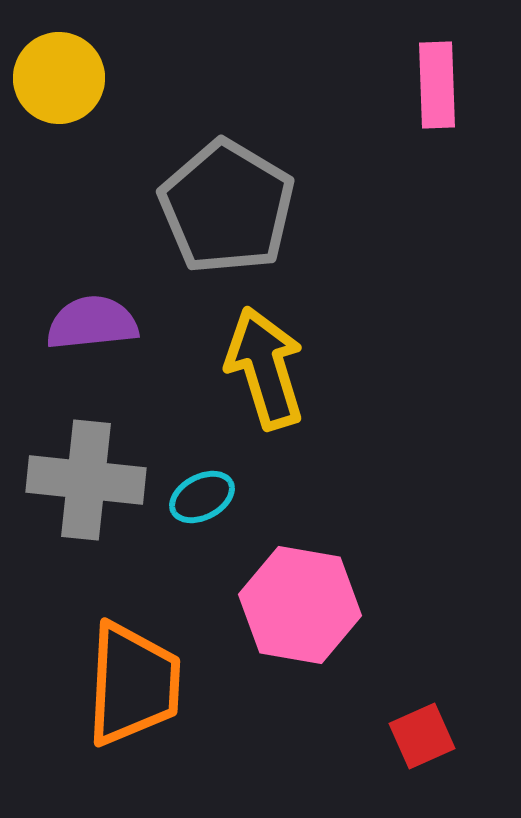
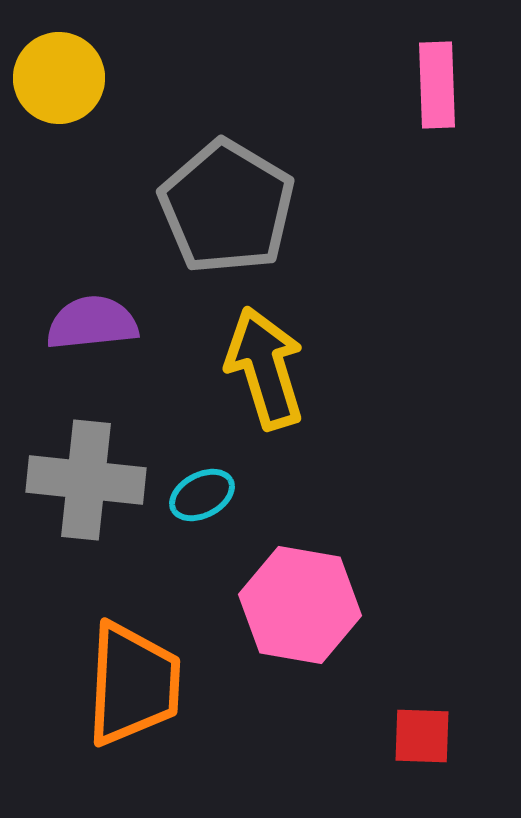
cyan ellipse: moved 2 px up
red square: rotated 26 degrees clockwise
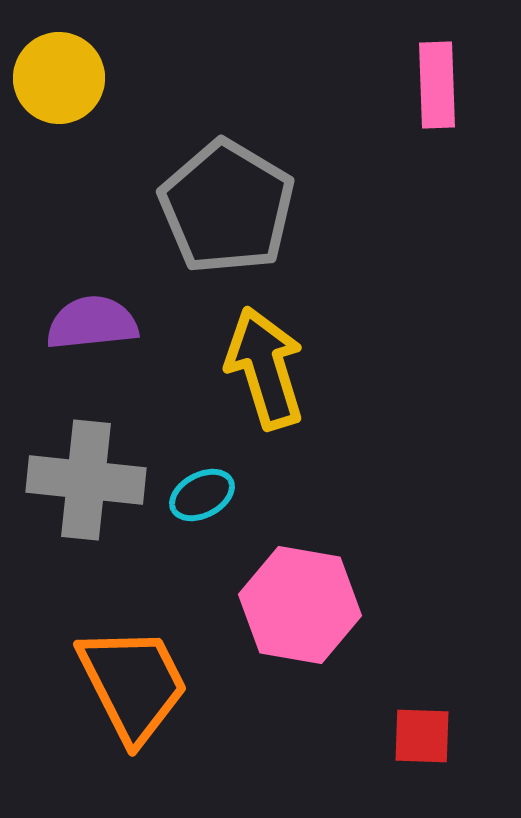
orange trapezoid: rotated 30 degrees counterclockwise
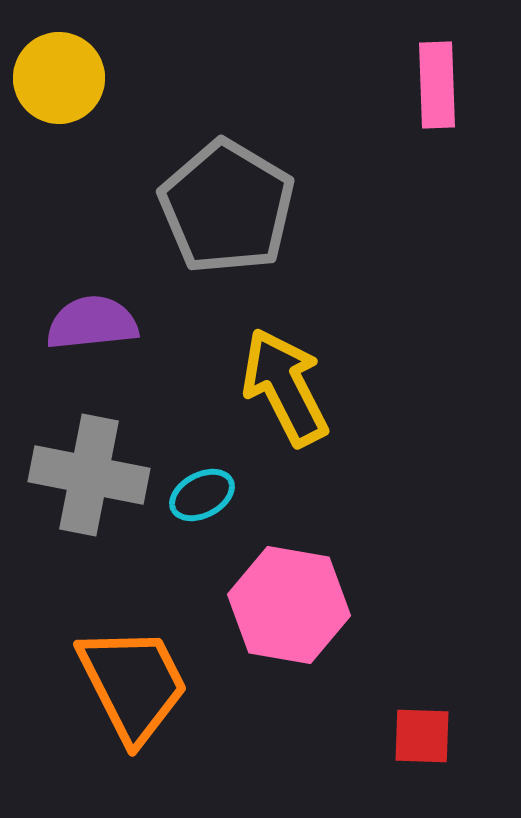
yellow arrow: moved 20 px right, 19 px down; rotated 10 degrees counterclockwise
gray cross: moved 3 px right, 5 px up; rotated 5 degrees clockwise
pink hexagon: moved 11 px left
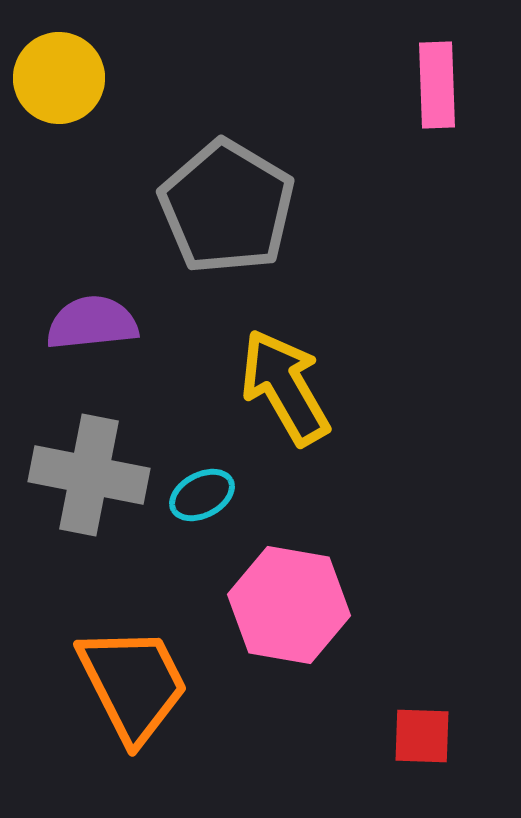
yellow arrow: rotated 3 degrees counterclockwise
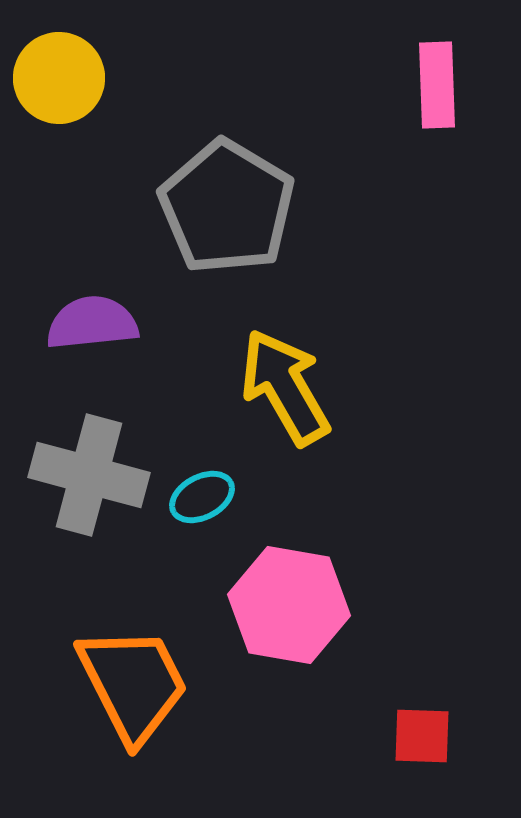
gray cross: rotated 4 degrees clockwise
cyan ellipse: moved 2 px down
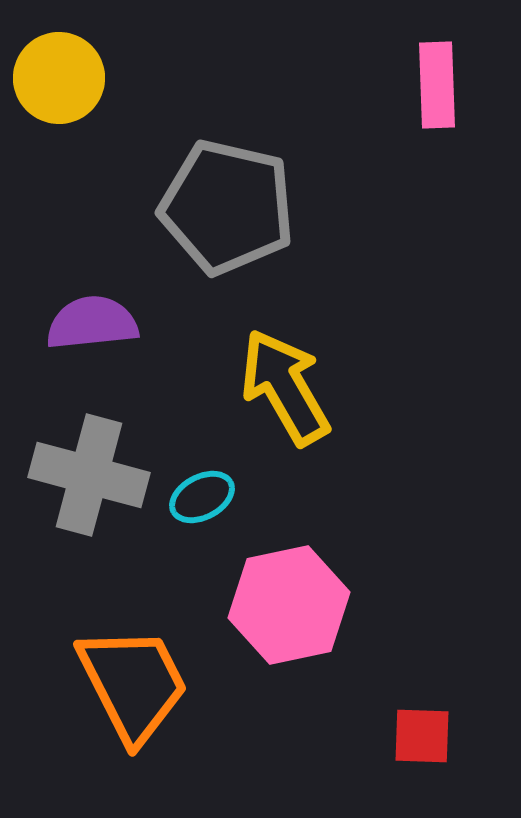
gray pentagon: rotated 18 degrees counterclockwise
pink hexagon: rotated 22 degrees counterclockwise
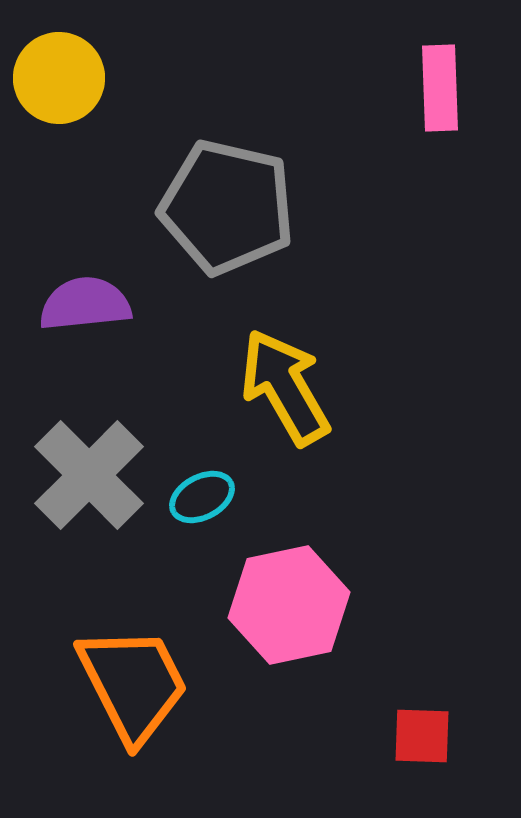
pink rectangle: moved 3 px right, 3 px down
purple semicircle: moved 7 px left, 19 px up
gray cross: rotated 30 degrees clockwise
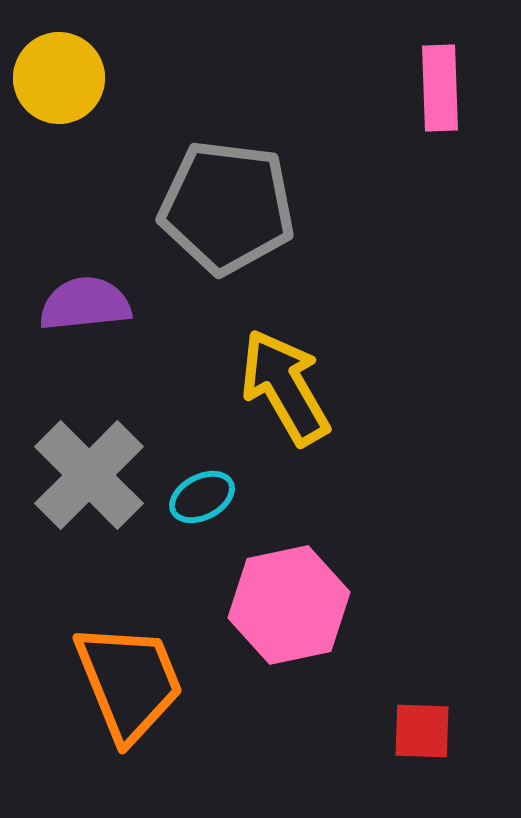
gray pentagon: rotated 6 degrees counterclockwise
orange trapezoid: moved 4 px left, 2 px up; rotated 5 degrees clockwise
red square: moved 5 px up
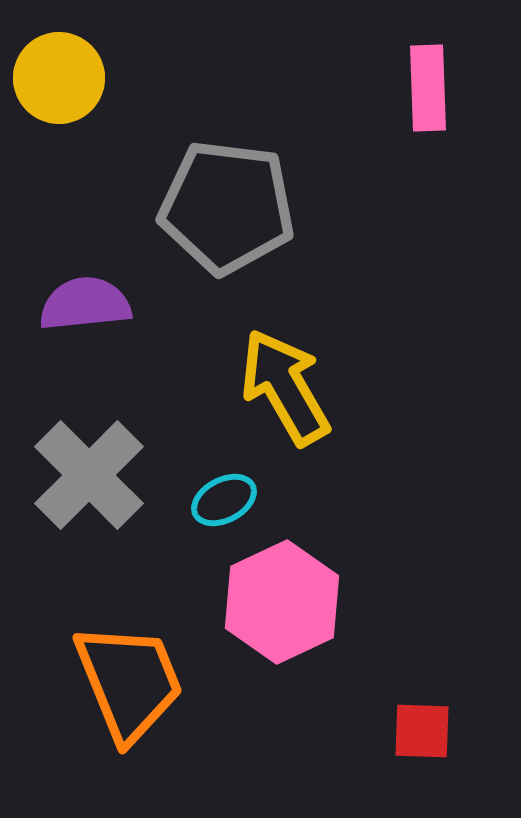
pink rectangle: moved 12 px left
cyan ellipse: moved 22 px right, 3 px down
pink hexagon: moved 7 px left, 3 px up; rotated 13 degrees counterclockwise
